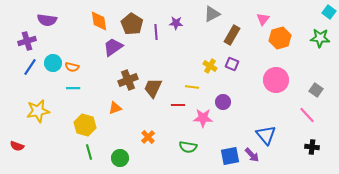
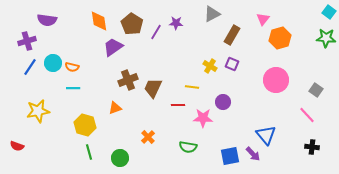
purple line: rotated 35 degrees clockwise
green star: moved 6 px right
purple arrow: moved 1 px right, 1 px up
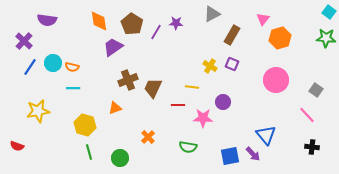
purple cross: moved 3 px left; rotated 30 degrees counterclockwise
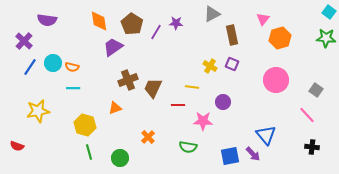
brown rectangle: rotated 42 degrees counterclockwise
pink star: moved 3 px down
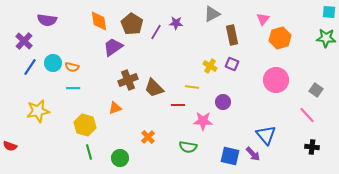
cyan square: rotated 32 degrees counterclockwise
brown trapezoid: moved 1 px right; rotated 70 degrees counterclockwise
red semicircle: moved 7 px left
blue square: rotated 24 degrees clockwise
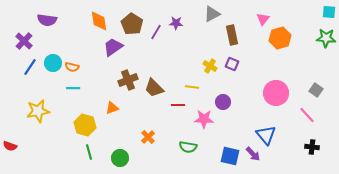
pink circle: moved 13 px down
orange triangle: moved 3 px left
pink star: moved 1 px right, 2 px up
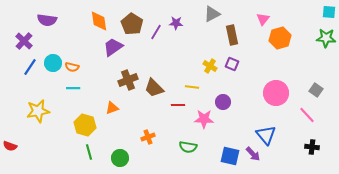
orange cross: rotated 24 degrees clockwise
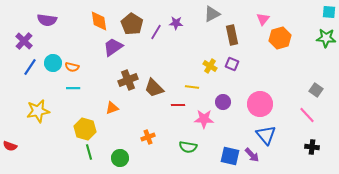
pink circle: moved 16 px left, 11 px down
yellow hexagon: moved 4 px down
purple arrow: moved 1 px left, 1 px down
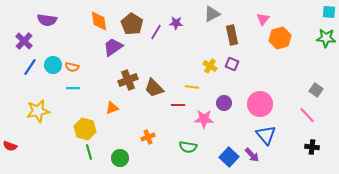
cyan circle: moved 2 px down
purple circle: moved 1 px right, 1 px down
blue square: moved 1 px left, 1 px down; rotated 30 degrees clockwise
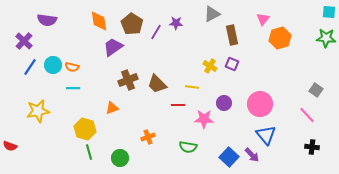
brown trapezoid: moved 3 px right, 4 px up
